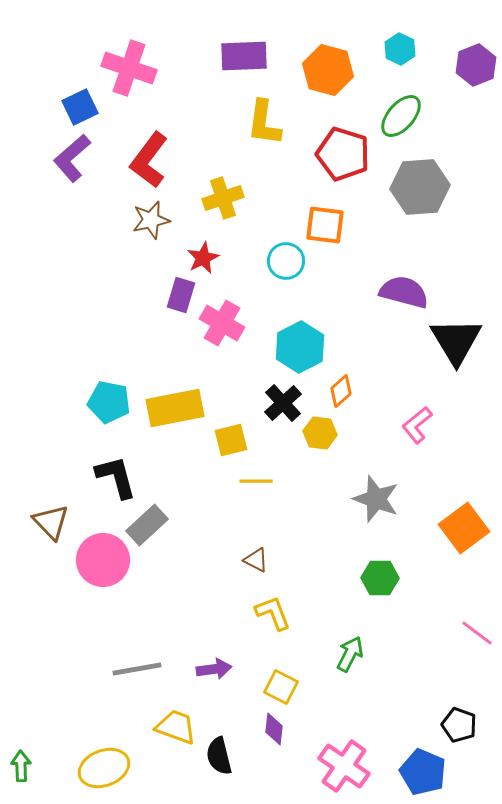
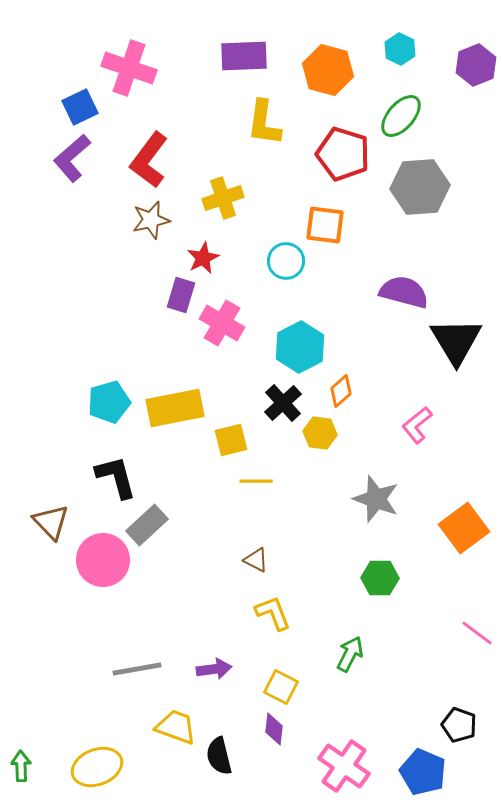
cyan pentagon at (109, 402): rotated 27 degrees counterclockwise
yellow ellipse at (104, 768): moved 7 px left, 1 px up
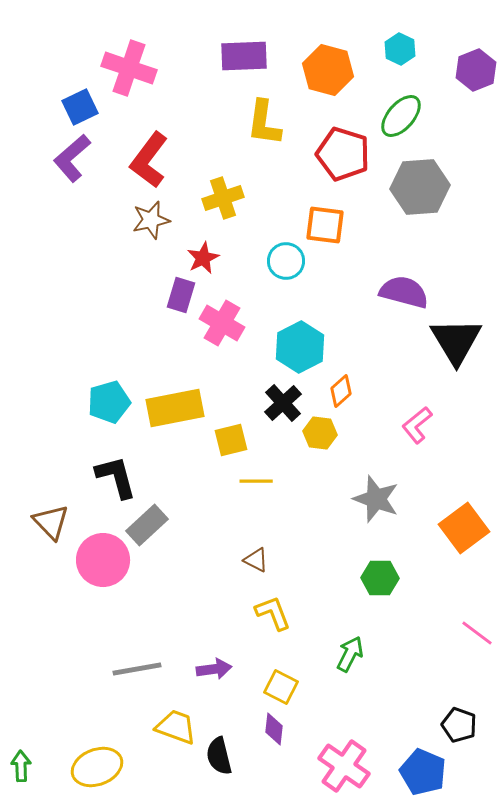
purple hexagon at (476, 65): moved 5 px down
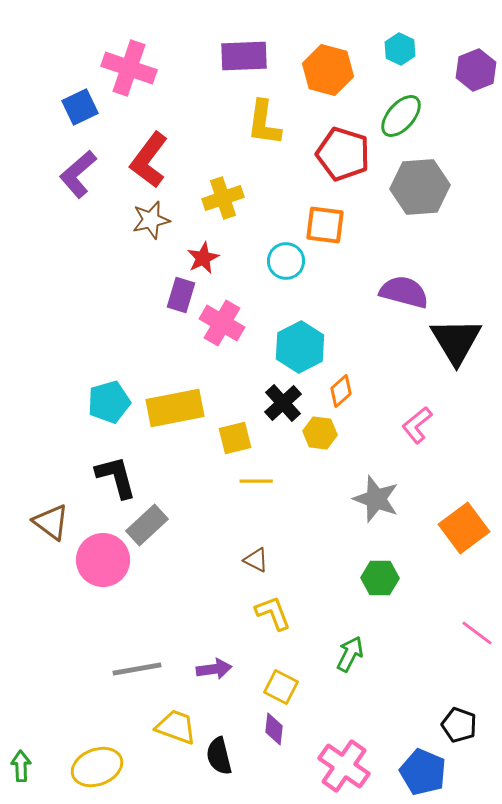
purple L-shape at (72, 158): moved 6 px right, 16 px down
yellow square at (231, 440): moved 4 px right, 2 px up
brown triangle at (51, 522): rotated 9 degrees counterclockwise
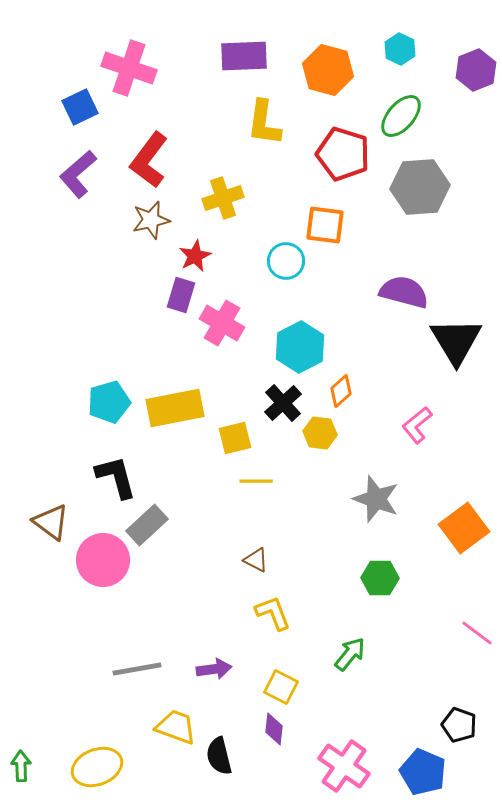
red star at (203, 258): moved 8 px left, 2 px up
green arrow at (350, 654): rotated 12 degrees clockwise
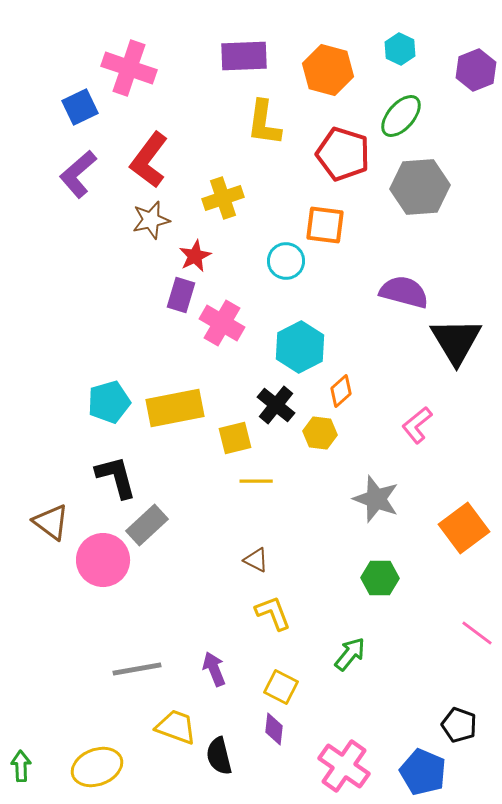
black cross at (283, 403): moved 7 px left, 2 px down; rotated 9 degrees counterclockwise
purple arrow at (214, 669): rotated 104 degrees counterclockwise
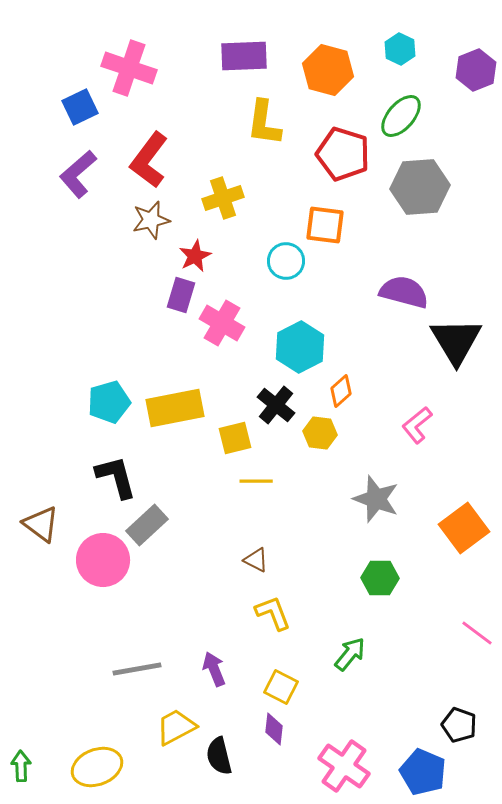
brown triangle at (51, 522): moved 10 px left, 2 px down
yellow trapezoid at (176, 727): rotated 48 degrees counterclockwise
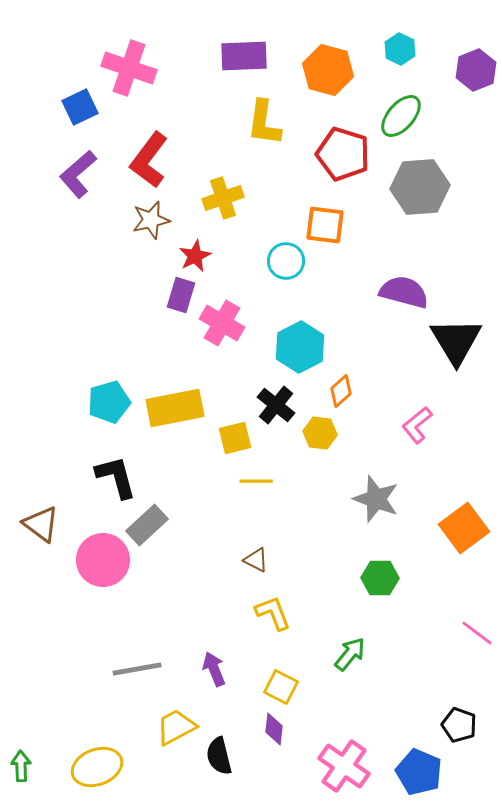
blue pentagon at (423, 772): moved 4 px left
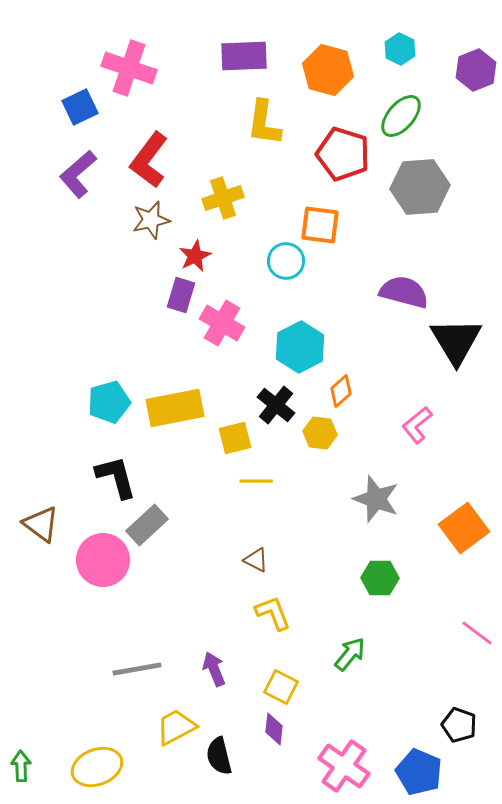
orange square at (325, 225): moved 5 px left
